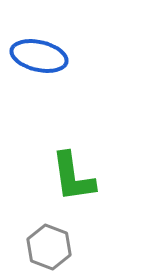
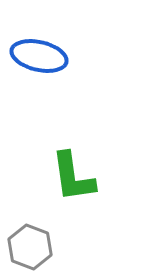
gray hexagon: moved 19 px left
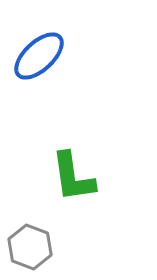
blue ellipse: rotated 56 degrees counterclockwise
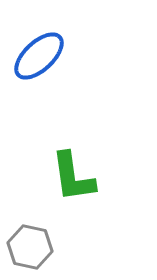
gray hexagon: rotated 9 degrees counterclockwise
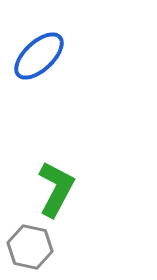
green L-shape: moved 17 px left, 12 px down; rotated 144 degrees counterclockwise
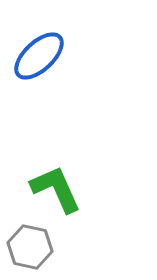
green L-shape: rotated 52 degrees counterclockwise
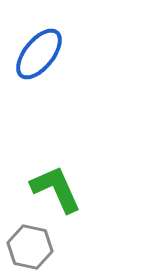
blue ellipse: moved 2 px up; rotated 8 degrees counterclockwise
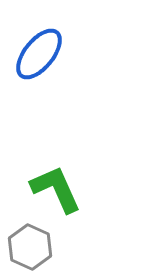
gray hexagon: rotated 12 degrees clockwise
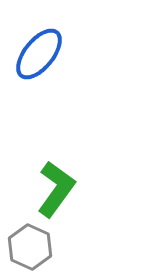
green L-shape: rotated 60 degrees clockwise
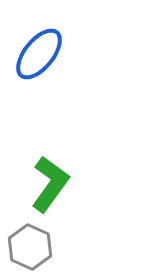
green L-shape: moved 6 px left, 5 px up
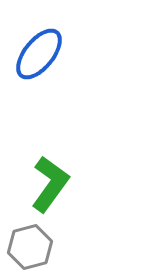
gray hexagon: rotated 21 degrees clockwise
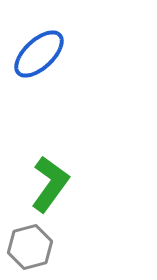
blue ellipse: rotated 8 degrees clockwise
